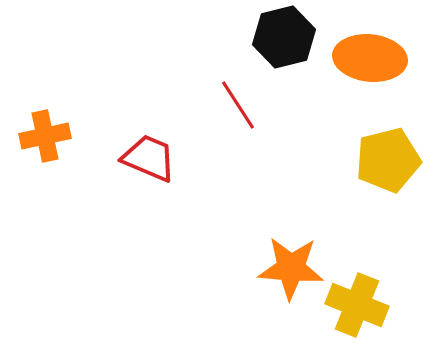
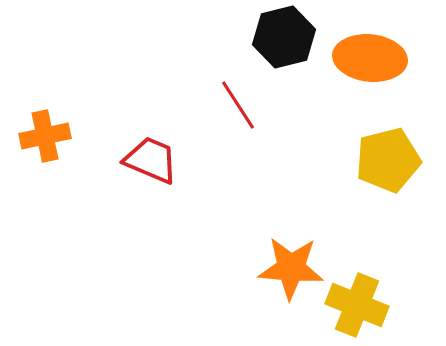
red trapezoid: moved 2 px right, 2 px down
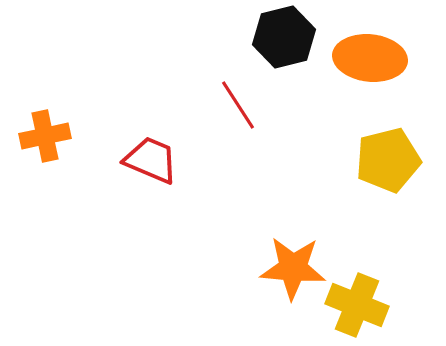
orange star: moved 2 px right
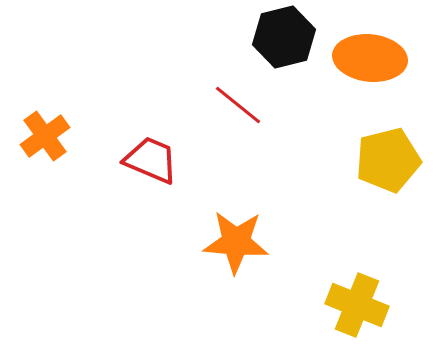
red line: rotated 18 degrees counterclockwise
orange cross: rotated 24 degrees counterclockwise
orange star: moved 57 px left, 26 px up
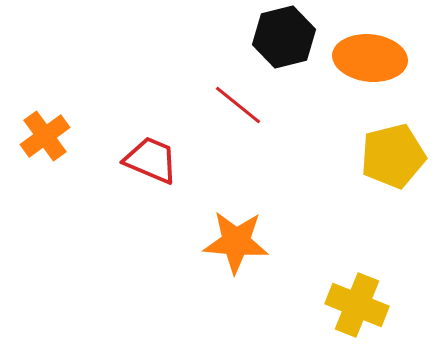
yellow pentagon: moved 5 px right, 4 px up
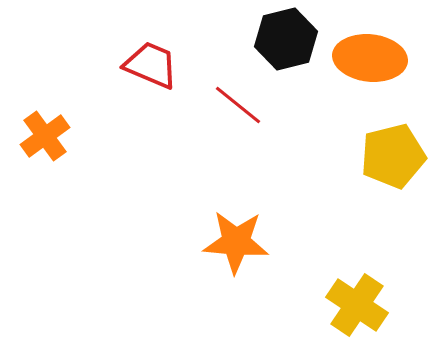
black hexagon: moved 2 px right, 2 px down
red trapezoid: moved 95 px up
yellow cross: rotated 12 degrees clockwise
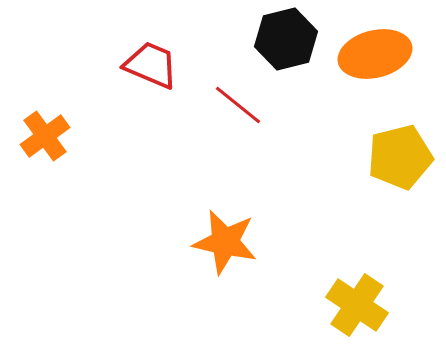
orange ellipse: moved 5 px right, 4 px up; rotated 20 degrees counterclockwise
yellow pentagon: moved 7 px right, 1 px down
orange star: moved 11 px left; rotated 8 degrees clockwise
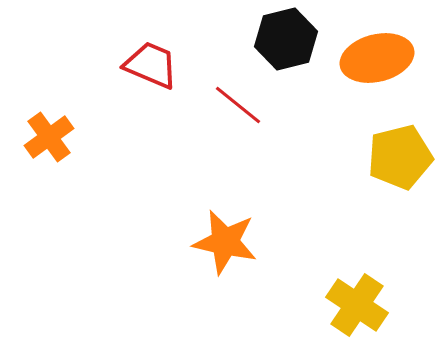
orange ellipse: moved 2 px right, 4 px down
orange cross: moved 4 px right, 1 px down
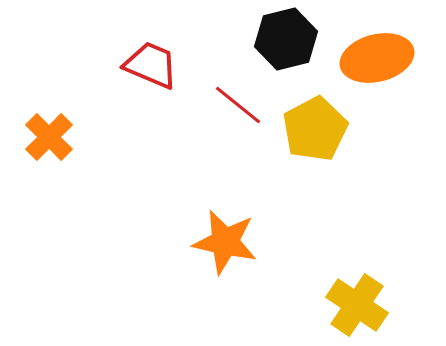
orange cross: rotated 9 degrees counterclockwise
yellow pentagon: moved 85 px left, 28 px up; rotated 14 degrees counterclockwise
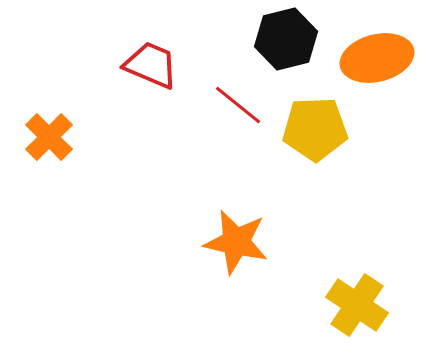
yellow pentagon: rotated 26 degrees clockwise
orange star: moved 11 px right
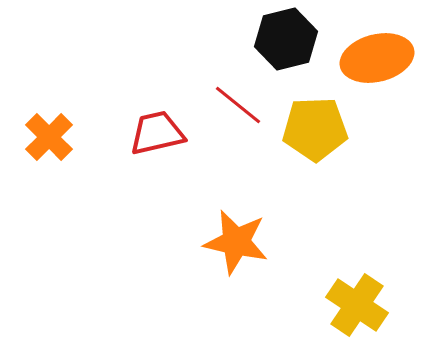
red trapezoid: moved 6 px right, 68 px down; rotated 36 degrees counterclockwise
